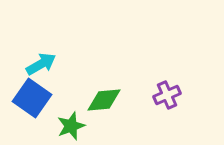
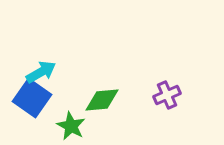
cyan arrow: moved 8 px down
green diamond: moved 2 px left
green star: rotated 24 degrees counterclockwise
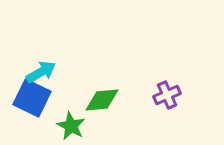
blue square: rotated 9 degrees counterclockwise
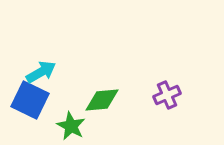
blue square: moved 2 px left, 2 px down
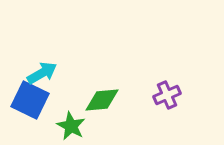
cyan arrow: moved 1 px right, 1 px down
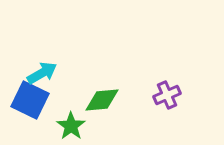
green star: rotated 8 degrees clockwise
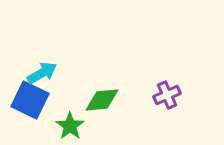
green star: moved 1 px left
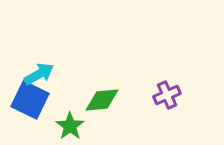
cyan arrow: moved 3 px left, 1 px down
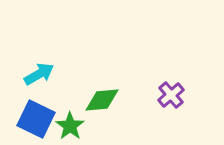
purple cross: moved 4 px right; rotated 16 degrees counterclockwise
blue square: moved 6 px right, 19 px down
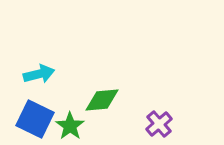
cyan arrow: rotated 16 degrees clockwise
purple cross: moved 12 px left, 29 px down
blue square: moved 1 px left
